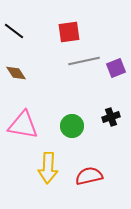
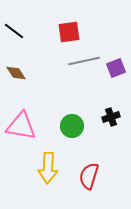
pink triangle: moved 2 px left, 1 px down
red semicircle: rotated 60 degrees counterclockwise
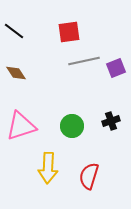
black cross: moved 4 px down
pink triangle: rotated 28 degrees counterclockwise
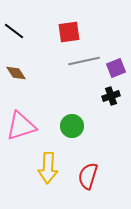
black cross: moved 25 px up
red semicircle: moved 1 px left
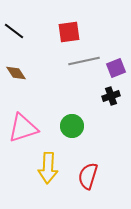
pink triangle: moved 2 px right, 2 px down
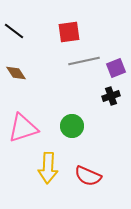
red semicircle: rotated 84 degrees counterclockwise
